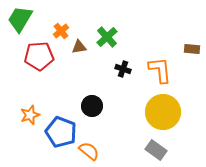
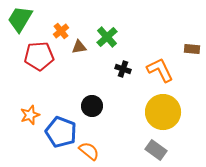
orange L-shape: rotated 20 degrees counterclockwise
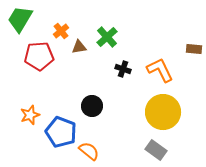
brown rectangle: moved 2 px right
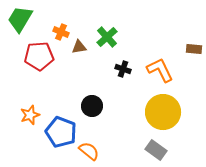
orange cross: moved 1 px down; rotated 28 degrees counterclockwise
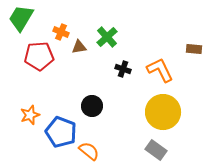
green trapezoid: moved 1 px right, 1 px up
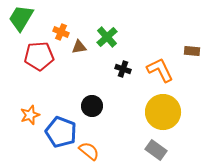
brown rectangle: moved 2 px left, 2 px down
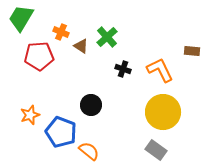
brown triangle: moved 2 px right, 1 px up; rotated 42 degrees clockwise
black circle: moved 1 px left, 1 px up
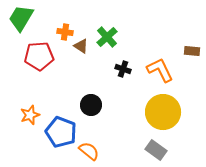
orange cross: moved 4 px right; rotated 14 degrees counterclockwise
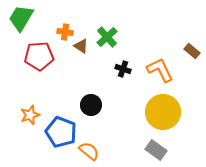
brown rectangle: rotated 35 degrees clockwise
